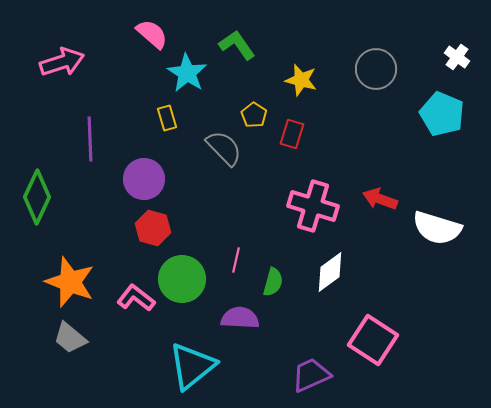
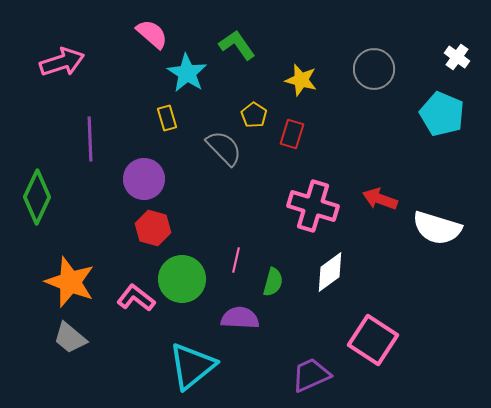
gray circle: moved 2 px left
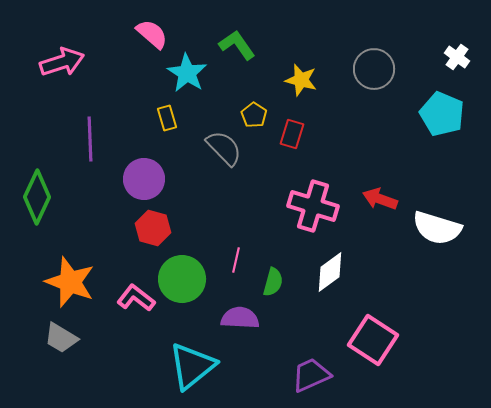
gray trapezoid: moved 9 px left; rotated 9 degrees counterclockwise
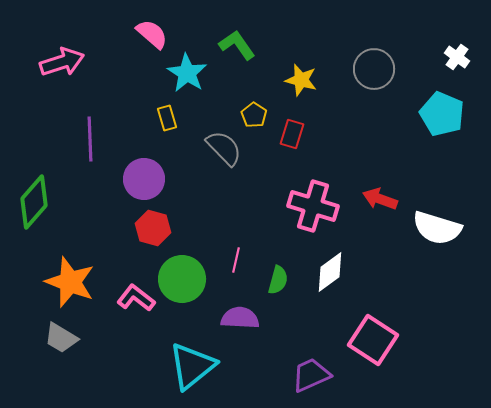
green diamond: moved 3 px left, 5 px down; rotated 16 degrees clockwise
green semicircle: moved 5 px right, 2 px up
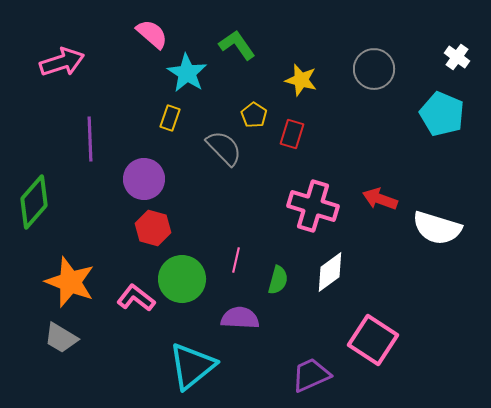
yellow rectangle: moved 3 px right; rotated 35 degrees clockwise
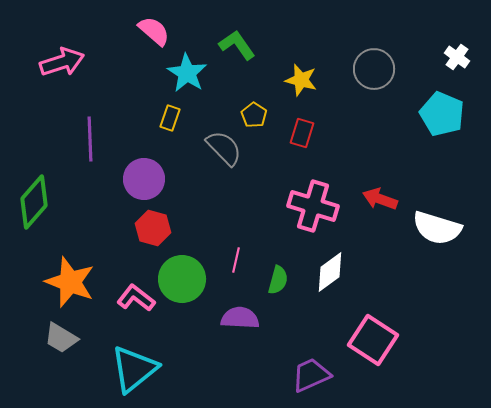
pink semicircle: moved 2 px right, 3 px up
red rectangle: moved 10 px right, 1 px up
cyan triangle: moved 58 px left, 3 px down
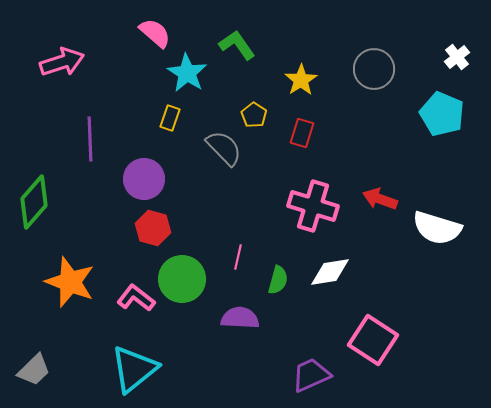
pink semicircle: moved 1 px right, 2 px down
white cross: rotated 15 degrees clockwise
yellow star: rotated 24 degrees clockwise
pink line: moved 2 px right, 3 px up
white diamond: rotated 27 degrees clockwise
gray trapezoid: moved 27 px left, 32 px down; rotated 75 degrees counterclockwise
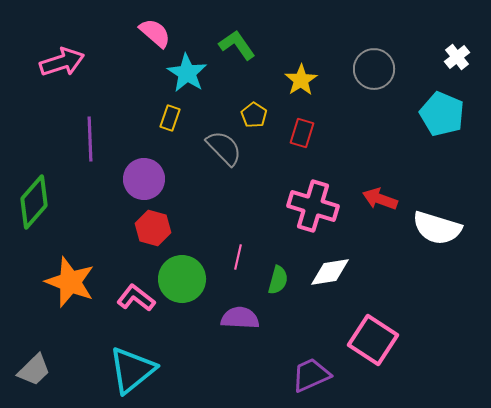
cyan triangle: moved 2 px left, 1 px down
